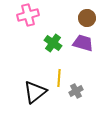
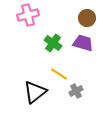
yellow line: moved 4 px up; rotated 60 degrees counterclockwise
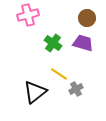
gray cross: moved 2 px up
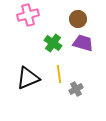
brown circle: moved 9 px left, 1 px down
yellow line: rotated 48 degrees clockwise
black triangle: moved 7 px left, 14 px up; rotated 15 degrees clockwise
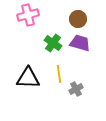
purple trapezoid: moved 3 px left
black triangle: rotated 25 degrees clockwise
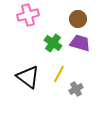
yellow line: rotated 36 degrees clockwise
black triangle: moved 1 px up; rotated 35 degrees clockwise
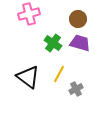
pink cross: moved 1 px right, 1 px up
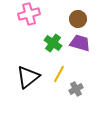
black triangle: rotated 45 degrees clockwise
